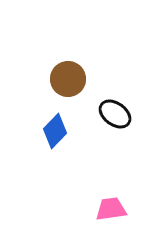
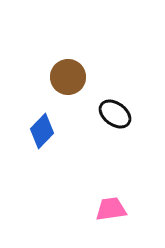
brown circle: moved 2 px up
blue diamond: moved 13 px left
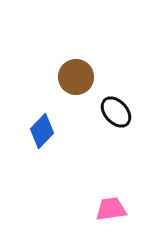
brown circle: moved 8 px right
black ellipse: moved 1 px right, 2 px up; rotated 12 degrees clockwise
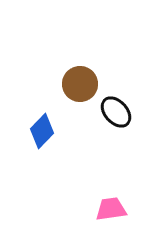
brown circle: moved 4 px right, 7 px down
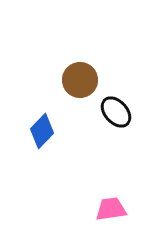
brown circle: moved 4 px up
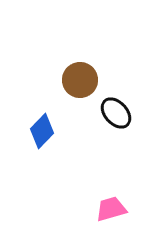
black ellipse: moved 1 px down
pink trapezoid: rotated 8 degrees counterclockwise
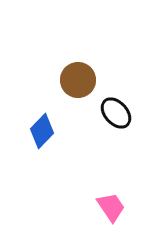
brown circle: moved 2 px left
pink trapezoid: moved 2 px up; rotated 72 degrees clockwise
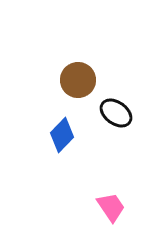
black ellipse: rotated 12 degrees counterclockwise
blue diamond: moved 20 px right, 4 px down
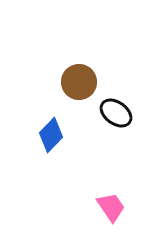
brown circle: moved 1 px right, 2 px down
blue diamond: moved 11 px left
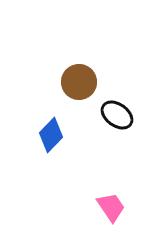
black ellipse: moved 1 px right, 2 px down
